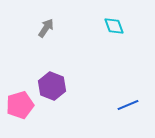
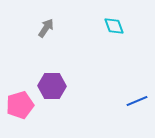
purple hexagon: rotated 20 degrees counterclockwise
blue line: moved 9 px right, 4 px up
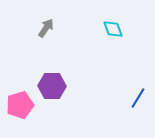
cyan diamond: moved 1 px left, 3 px down
blue line: moved 1 px right, 3 px up; rotated 35 degrees counterclockwise
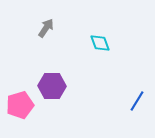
cyan diamond: moved 13 px left, 14 px down
blue line: moved 1 px left, 3 px down
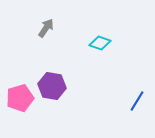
cyan diamond: rotated 50 degrees counterclockwise
purple hexagon: rotated 8 degrees clockwise
pink pentagon: moved 7 px up
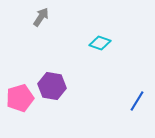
gray arrow: moved 5 px left, 11 px up
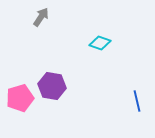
blue line: rotated 45 degrees counterclockwise
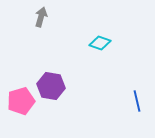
gray arrow: rotated 18 degrees counterclockwise
purple hexagon: moved 1 px left
pink pentagon: moved 1 px right, 3 px down
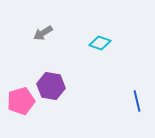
gray arrow: moved 2 px right, 16 px down; rotated 138 degrees counterclockwise
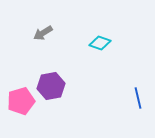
purple hexagon: rotated 20 degrees counterclockwise
blue line: moved 1 px right, 3 px up
